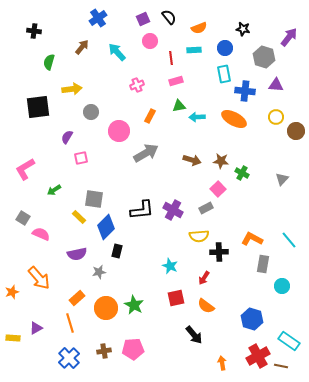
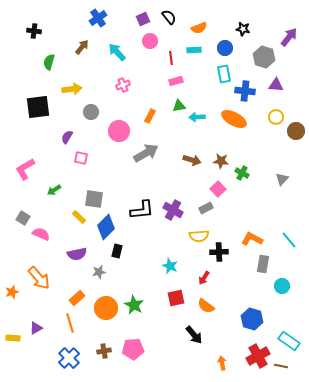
pink cross at (137, 85): moved 14 px left
pink square at (81, 158): rotated 24 degrees clockwise
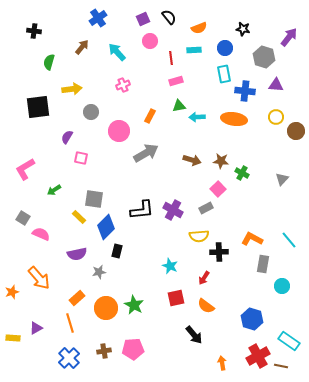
orange ellipse at (234, 119): rotated 20 degrees counterclockwise
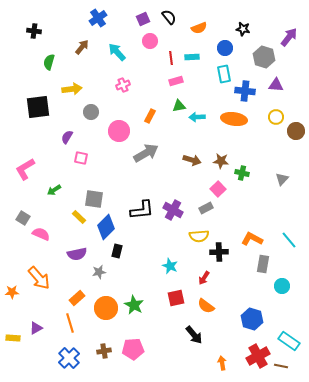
cyan rectangle at (194, 50): moved 2 px left, 7 px down
green cross at (242, 173): rotated 16 degrees counterclockwise
orange star at (12, 292): rotated 16 degrees clockwise
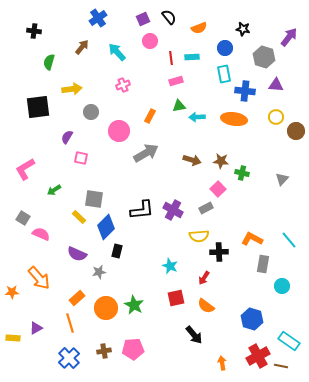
purple semicircle at (77, 254): rotated 36 degrees clockwise
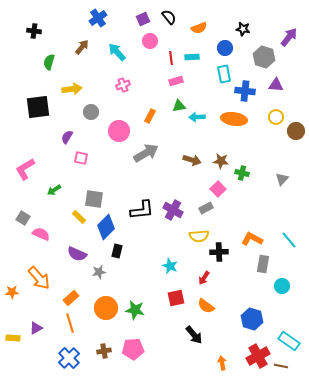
orange rectangle at (77, 298): moved 6 px left
green star at (134, 305): moved 1 px right, 5 px down; rotated 18 degrees counterclockwise
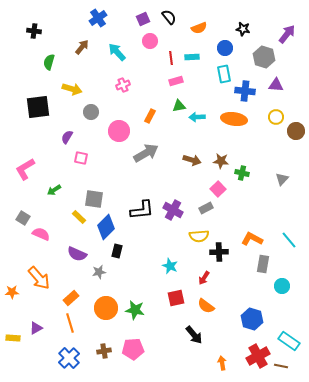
purple arrow at (289, 37): moved 2 px left, 3 px up
yellow arrow at (72, 89): rotated 24 degrees clockwise
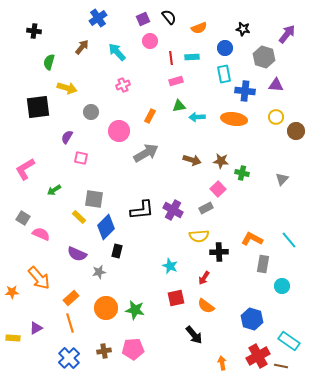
yellow arrow at (72, 89): moved 5 px left, 1 px up
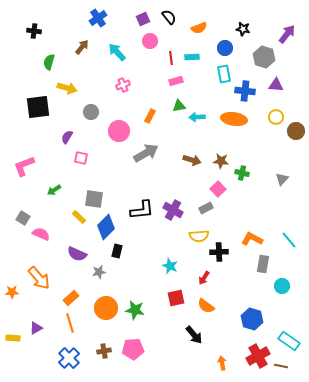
pink L-shape at (25, 169): moved 1 px left, 3 px up; rotated 10 degrees clockwise
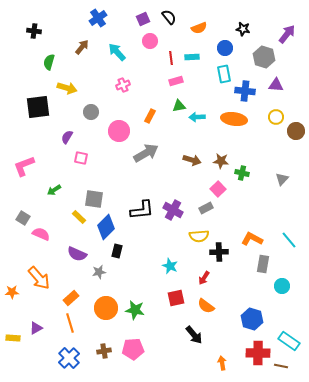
red cross at (258, 356): moved 3 px up; rotated 30 degrees clockwise
